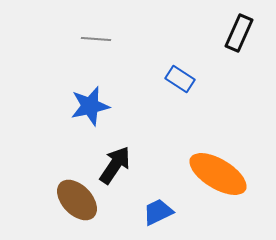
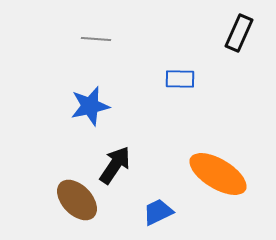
blue rectangle: rotated 32 degrees counterclockwise
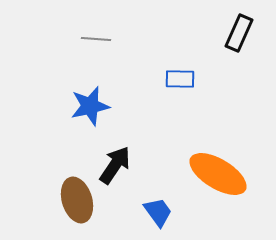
brown ellipse: rotated 27 degrees clockwise
blue trapezoid: rotated 80 degrees clockwise
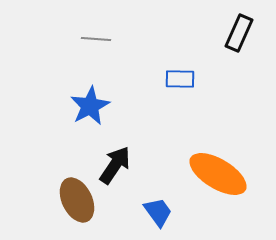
blue star: rotated 15 degrees counterclockwise
brown ellipse: rotated 9 degrees counterclockwise
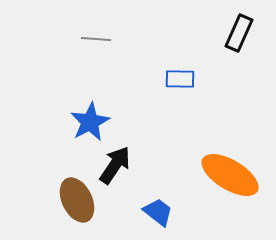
blue star: moved 16 px down
orange ellipse: moved 12 px right, 1 px down
blue trapezoid: rotated 16 degrees counterclockwise
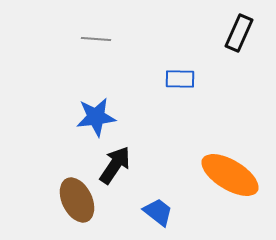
blue star: moved 6 px right, 5 px up; rotated 21 degrees clockwise
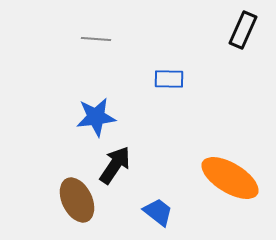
black rectangle: moved 4 px right, 3 px up
blue rectangle: moved 11 px left
orange ellipse: moved 3 px down
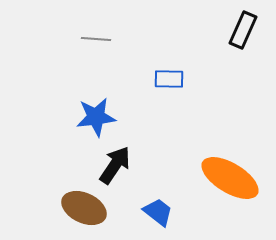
brown ellipse: moved 7 px right, 8 px down; rotated 39 degrees counterclockwise
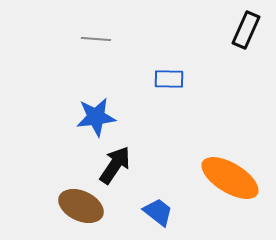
black rectangle: moved 3 px right
brown ellipse: moved 3 px left, 2 px up
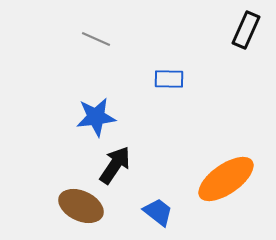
gray line: rotated 20 degrees clockwise
orange ellipse: moved 4 px left, 1 px down; rotated 66 degrees counterclockwise
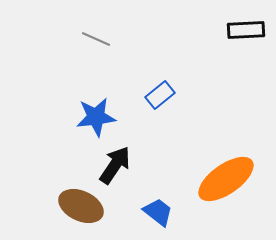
black rectangle: rotated 63 degrees clockwise
blue rectangle: moved 9 px left, 16 px down; rotated 40 degrees counterclockwise
